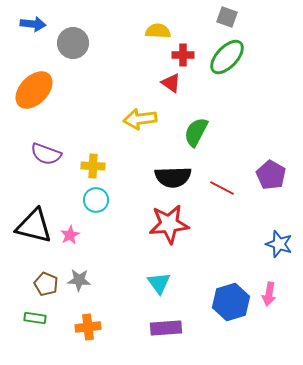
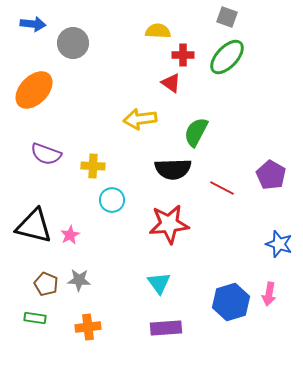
black semicircle: moved 8 px up
cyan circle: moved 16 px right
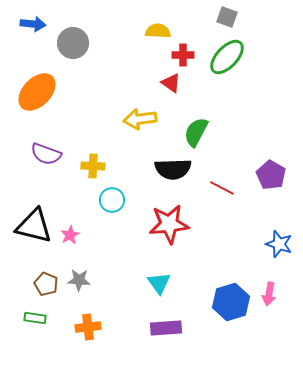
orange ellipse: moved 3 px right, 2 px down
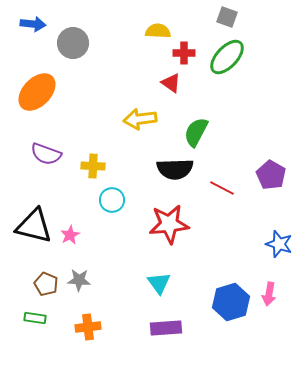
red cross: moved 1 px right, 2 px up
black semicircle: moved 2 px right
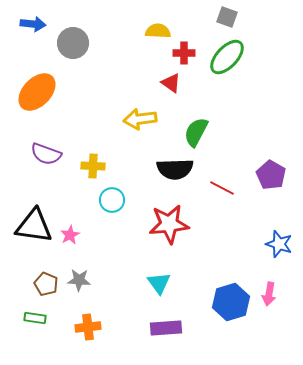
black triangle: rotated 6 degrees counterclockwise
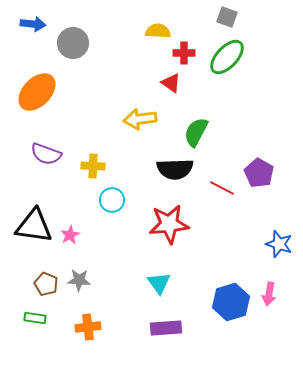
purple pentagon: moved 12 px left, 2 px up
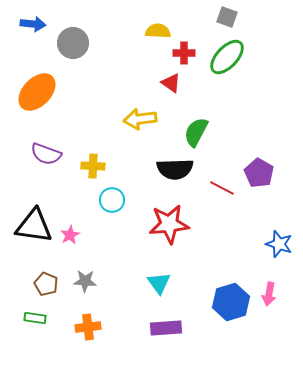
gray star: moved 6 px right, 1 px down
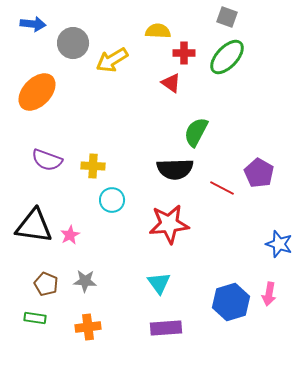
yellow arrow: moved 28 px left, 59 px up; rotated 24 degrees counterclockwise
purple semicircle: moved 1 px right, 6 px down
